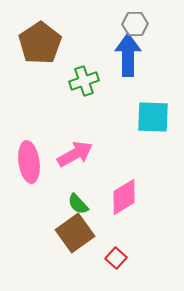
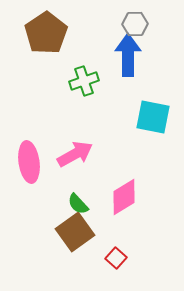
brown pentagon: moved 6 px right, 10 px up
cyan square: rotated 9 degrees clockwise
brown square: moved 1 px up
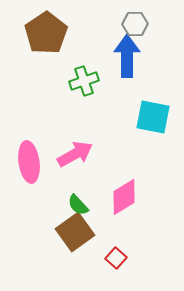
blue arrow: moved 1 px left, 1 px down
green semicircle: moved 1 px down
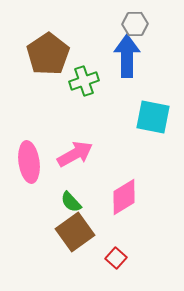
brown pentagon: moved 2 px right, 21 px down
green semicircle: moved 7 px left, 3 px up
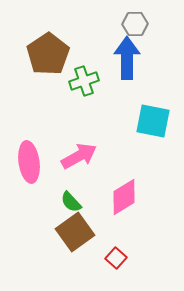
blue arrow: moved 2 px down
cyan square: moved 4 px down
pink arrow: moved 4 px right, 2 px down
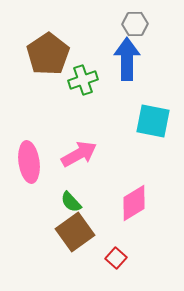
blue arrow: moved 1 px down
green cross: moved 1 px left, 1 px up
pink arrow: moved 2 px up
pink diamond: moved 10 px right, 6 px down
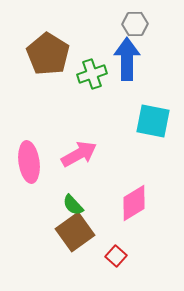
brown pentagon: rotated 6 degrees counterclockwise
green cross: moved 9 px right, 6 px up
green semicircle: moved 2 px right, 3 px down
red square: moved 2 px up
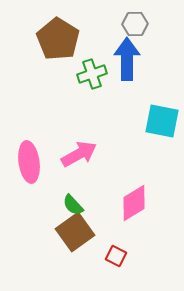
brown pentagon: moved 10 px right, 15 px up
cyan square: moved 9 px right
red square: rotated 15 degrees counterclockwise
